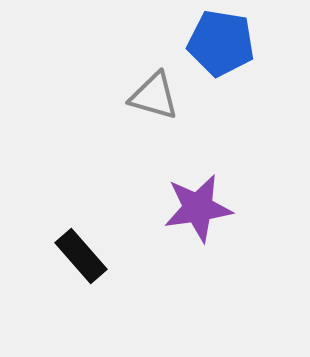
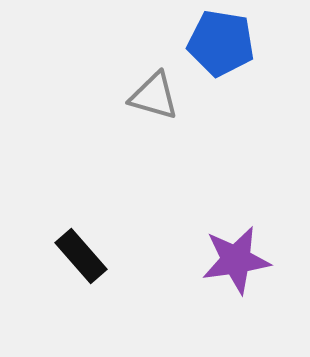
purple star: moved 38 px right, 52 px down
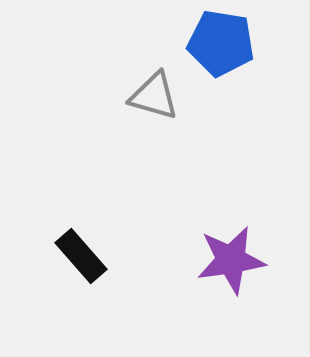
purple star: moved 5 px left
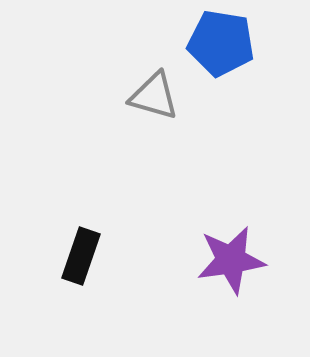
black rectangle: rotated 60 degrees clockwise
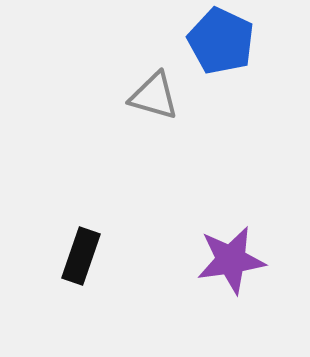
blue pentagon: moved 2 px up; rotated 16 degrees clockwise
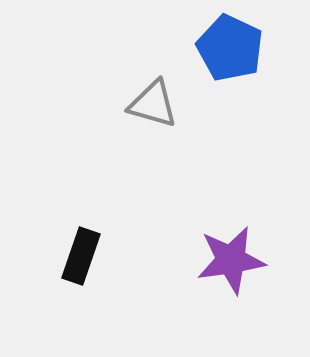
blue pentagon: moved 9 px right, 7 px down
gray triangle: moved 1 px left, 8 px down
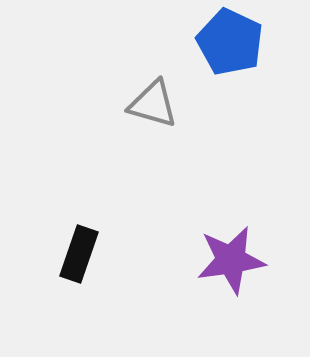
blue pentagon: moved 6 px up
black rectangle: moved 2 px left, 2 px up
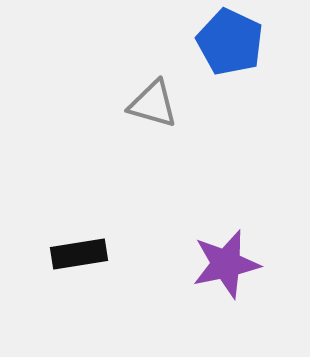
black rectangle: rotated 62 degrees clockwise
purple star: moved 5 px left, 4 px down; rotated 4 degrees counterclockwise
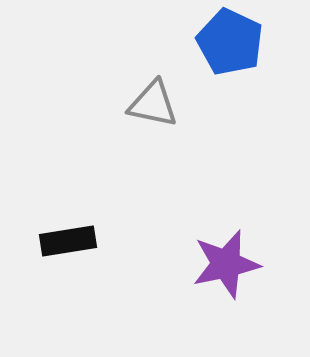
gray triangle: rotated 4 degrees counterclockwise
black rectangle: moved 11 px left, 13 px up
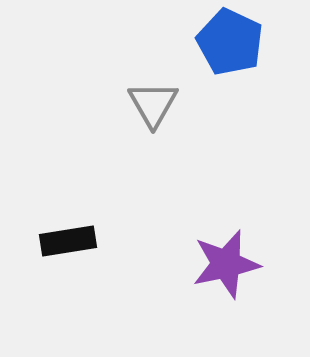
gray triangle: rotated 48 degrees clockwise
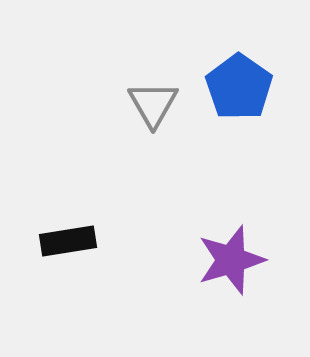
blue pentagon: moved 9 px right, 45 px down; rotated 10 degrees clockwise
purple star: moved 5 px right, 4 px up; rotated 4 degrees counterclockwise
